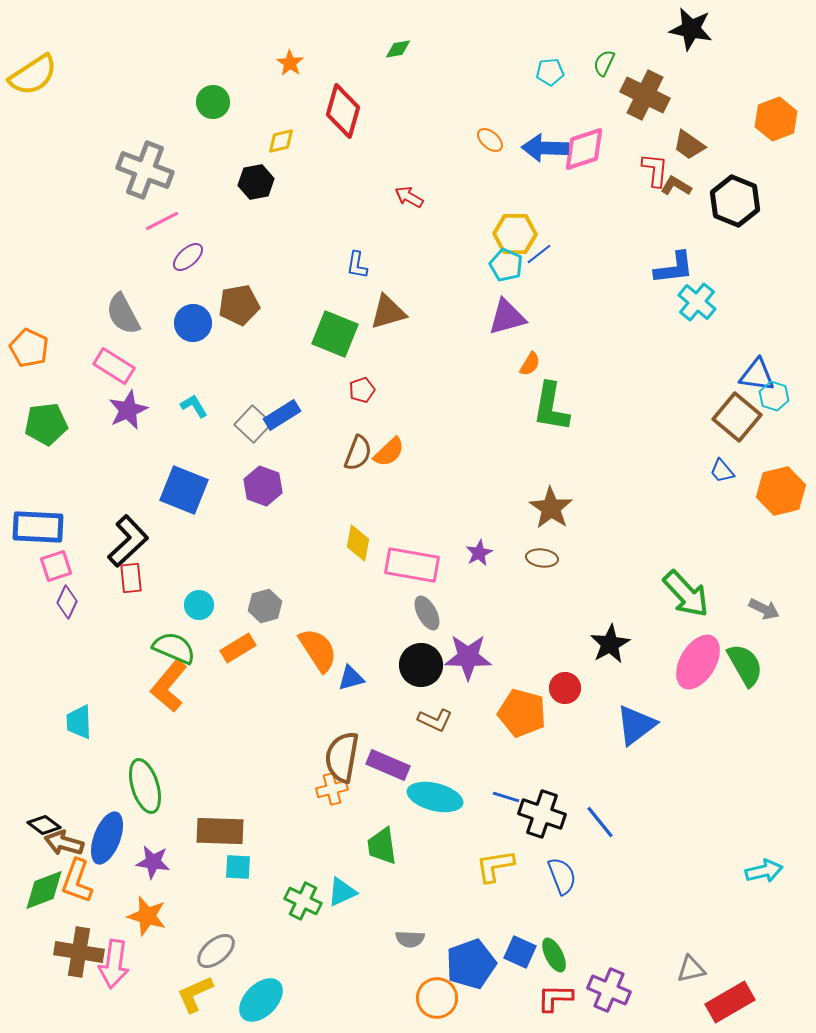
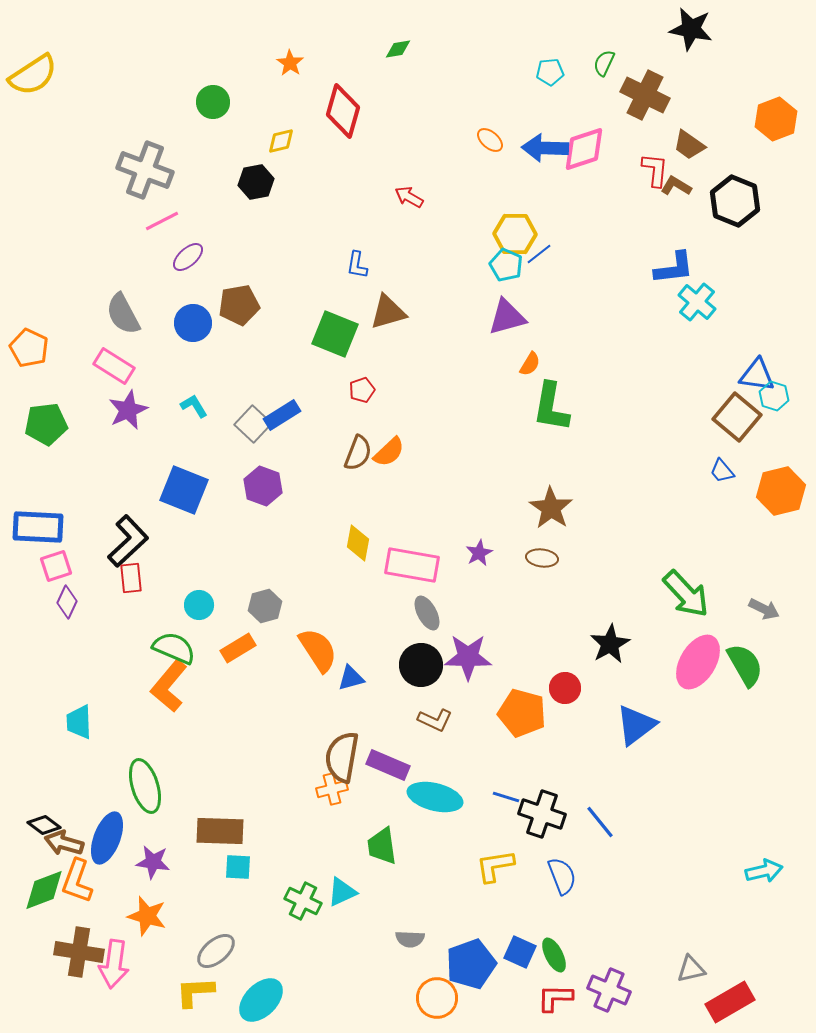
yellow L-shape at (195, 994): moved 2 px up; rotated 21 degrees clockwise
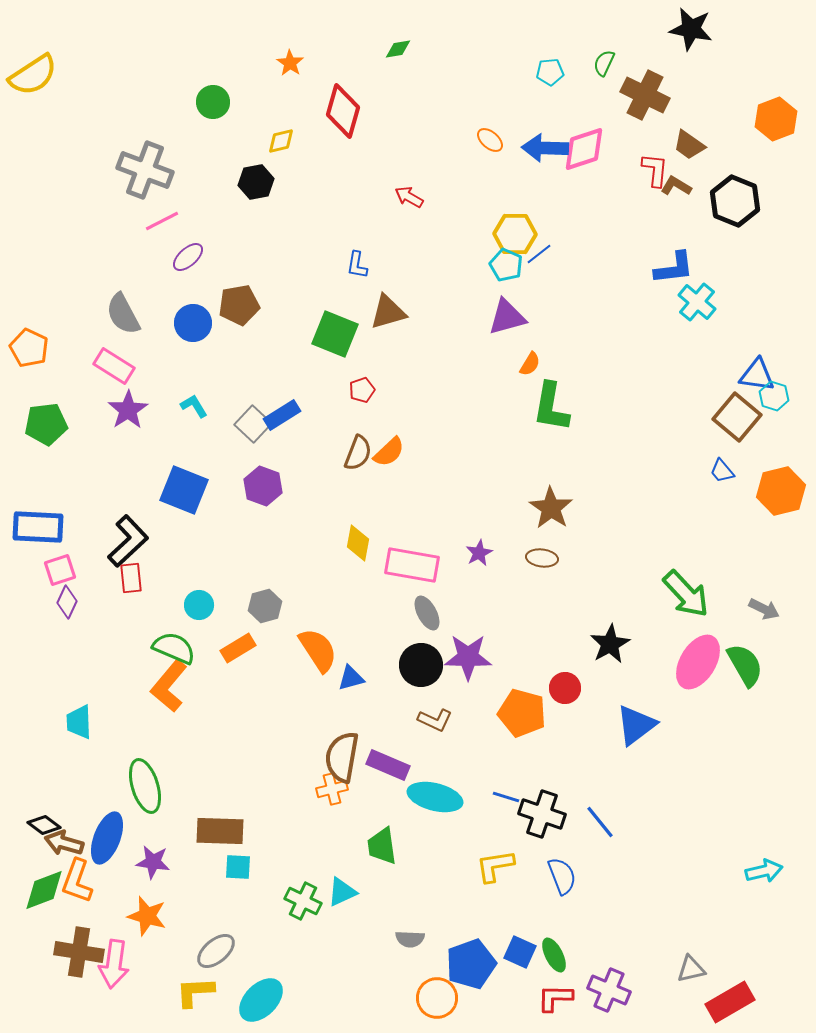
purple star at (128, 410): rotated 9 degrees counterclockwise
pink square at (56, 566): moved 4 px right, 4 px down
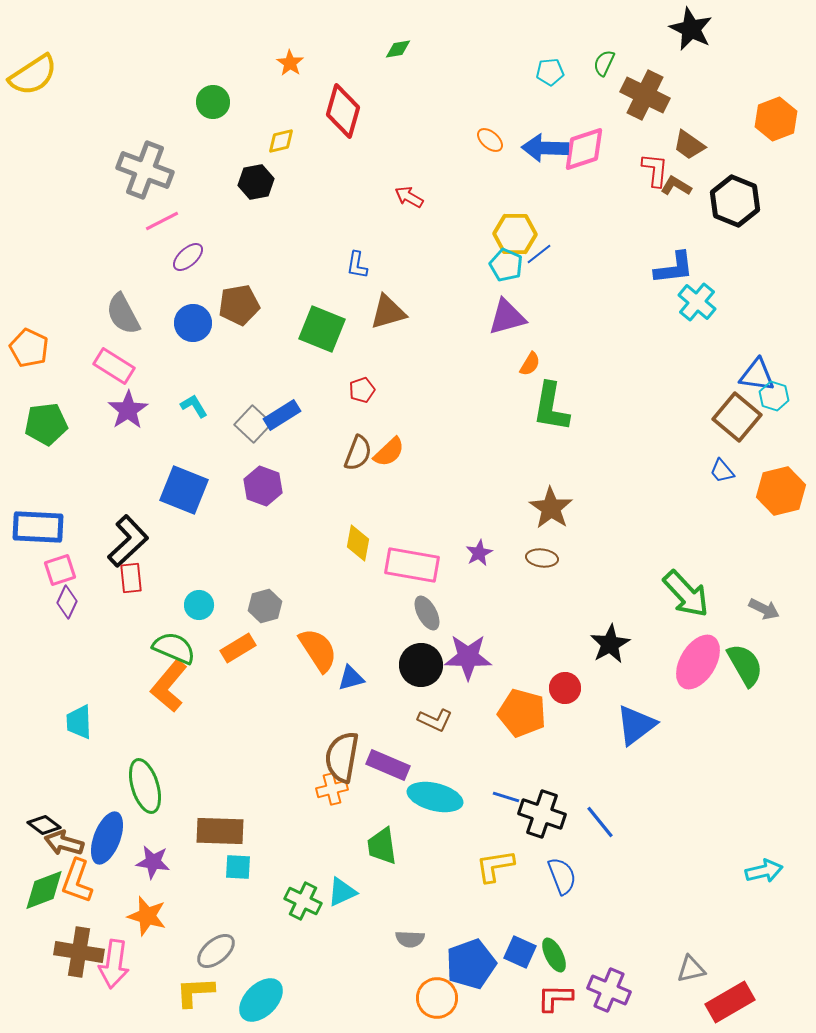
black star at (691, 29): rotated 15 degrees clockwise
green square at (335, 334): moved 13 px left, 5 px up
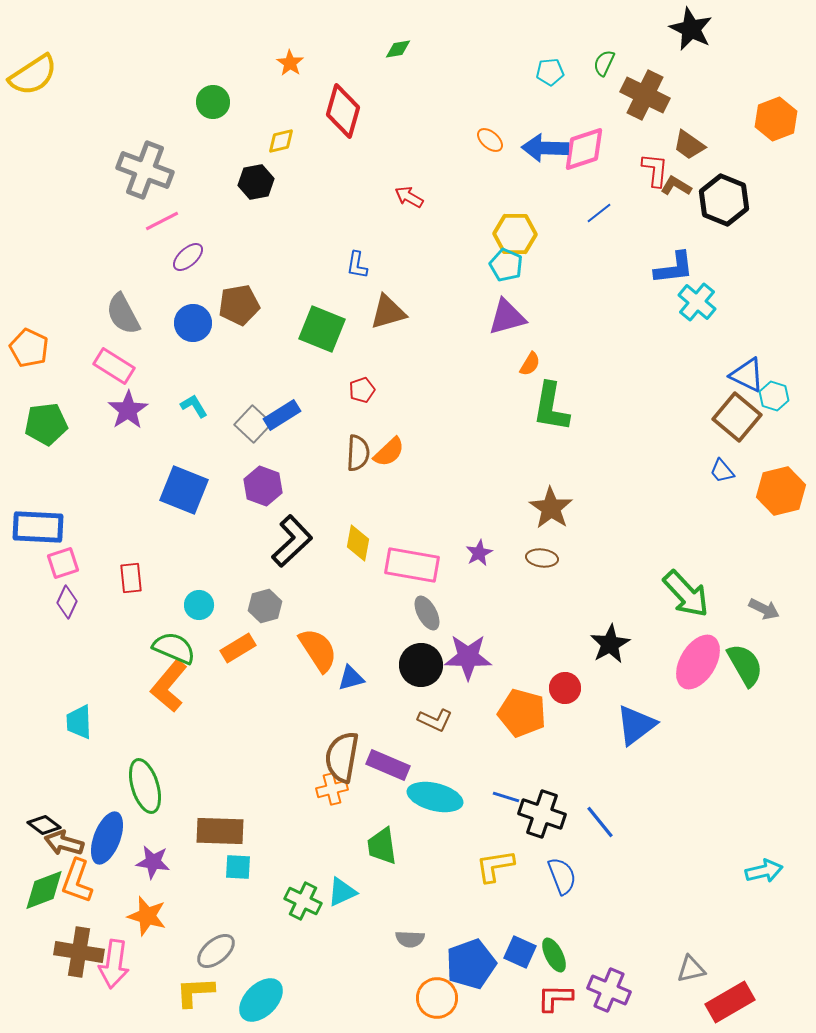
black hexagon at (735, 201): moved 11 px left, 1 px up
blue line at (539, 254): moved 60 px right, 41 px up
blue triangle at (757, 375): moved 10 px left; rotated 18 degrees clockwise
brown semicircle at (358, 453): rotated 18 degrees counterclockwise
black L-shape at (128, 541): moved 164 px right
pink square at (60, 570): moved 3 px right, 7 px up
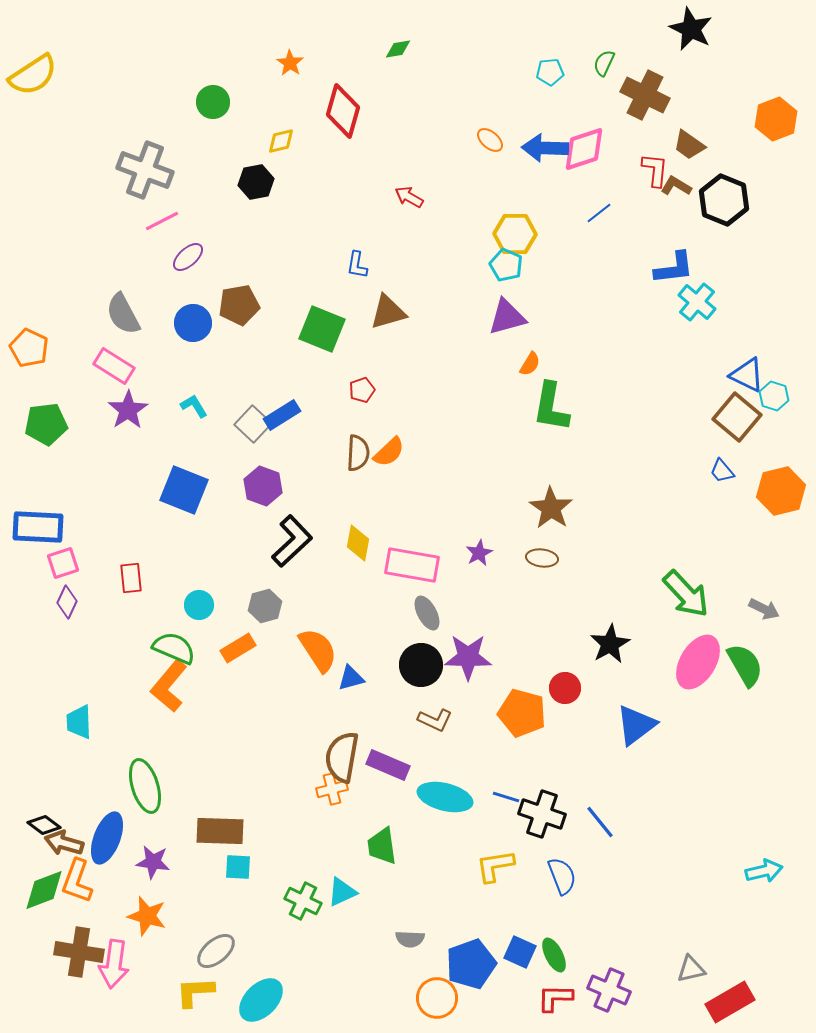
cyan ellipse at (435, 797): moved 10 px right
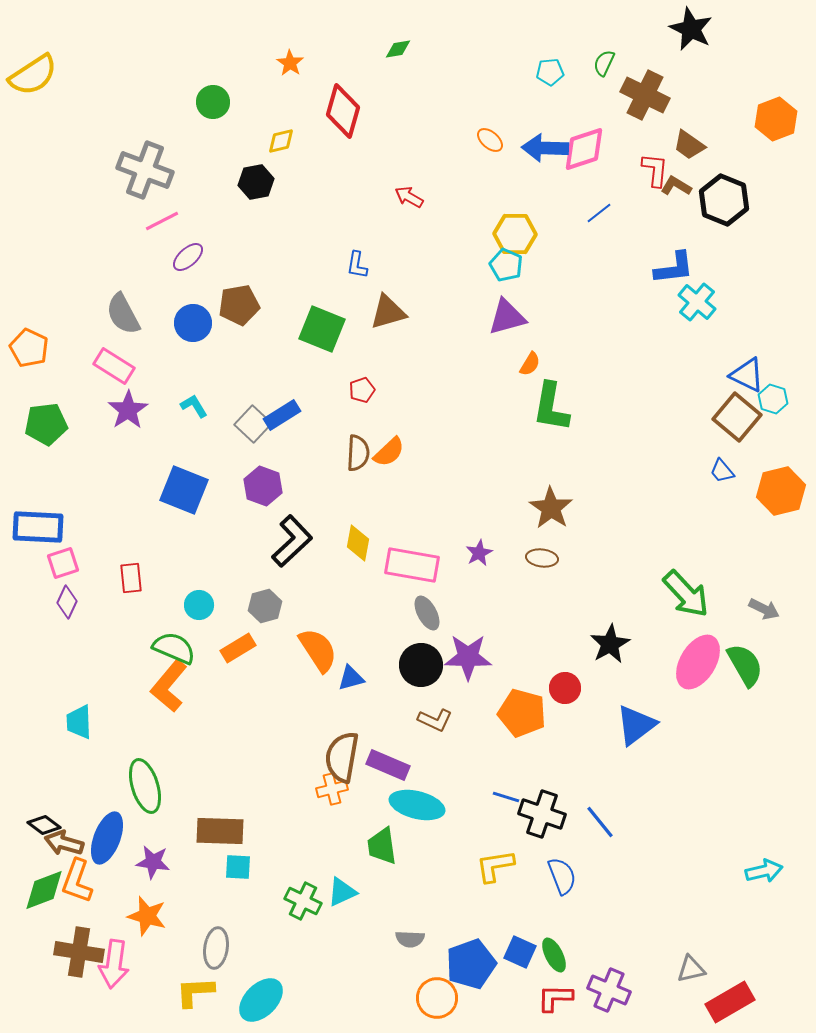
cyan hexagon at (774, 396): moved 1 px left, 3 px down
cyan ellipse at (445, 797): moved 28 px left, 8 px down
gray ellipse at (216, 951): moved 3 px up; rotated 42 degrees counterclockwise
